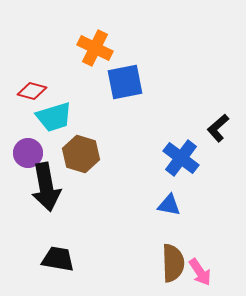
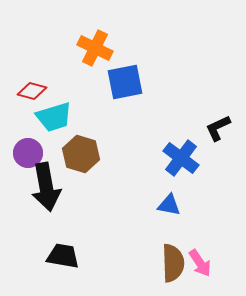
black L-shape: rotated 16 degrees clockwise
black trapezoid: moved 5 px right, 3 px up
pink arrow: moved 9 px up
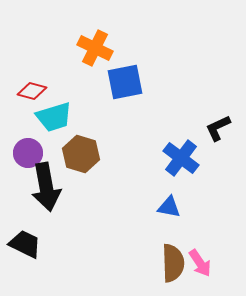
blue triangle: moved 2 px down
black trapezoid: moved 38 px left, 12 px up; rotated 16 degrees clockwise
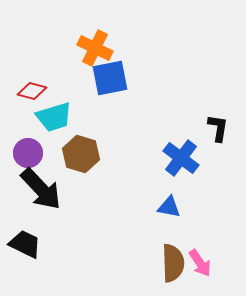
blue square: moved 15 px left, 4 px up
black L-shape: rotated 124 degrees clockwise
black arrow: moved 5 px left, 2 px down; rotated 33 degrees counterclockwise
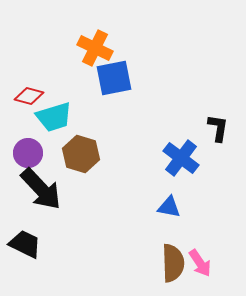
blue square: moved 4 px right
red diamond: moved 3 px left, 5 px down
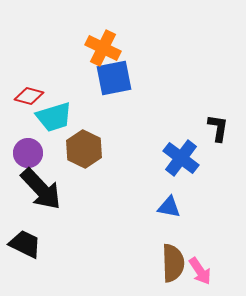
orange cross: moved 8 px right
brown hexagon: moved 3 px right, 5 px up; rotated 9 degrees clockwise
pink arrow: moved 8 px down
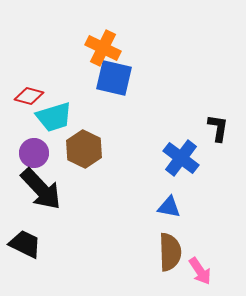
blue square: rotated 24 degrees clockwise
purple circle: moved 6 px right
brown semicircle: moved 3 px left, 11 px up
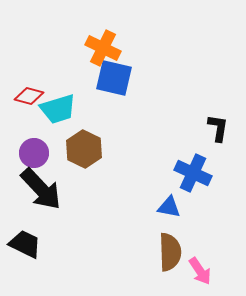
cyan trapezoid: moved 4 px right, 8 px up
blue cross: moved 12 px right, 15 px down; rotated 12 degrees counterclockwise
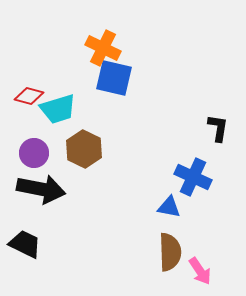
blue cross: moved 4 px down
black arrow: rotated 36 degrees counterclockwise
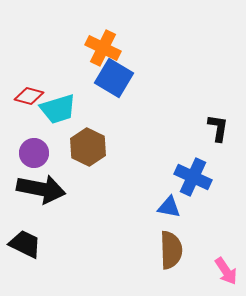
blue square: rotated 18 degrees clockwise
brown hexagon: moved 4 px right, 2 px up
brown semicircle: moved 1 px right, 2 px up
pink arrow: moved 26 px right
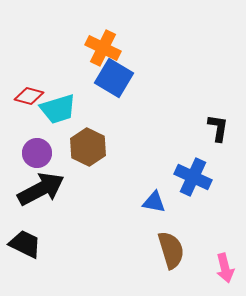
purple circle: moved 3 px right
black arrow: rotated 39 degrees counterclockwise
blue triangle: moved 15 px left, 5 px up
brown semicircle: rotated 15 degrees counterclockwise
pink arrow: moved 1 px left, 3 px up; rotated 20 degrees clockwise
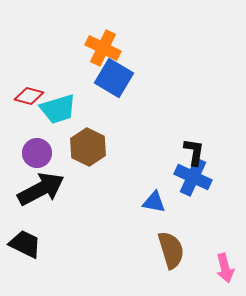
black L-shape: moved 24 px left, 24 px down
